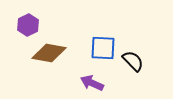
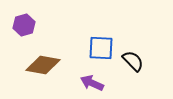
purple hexagon: moved 4 px left; rotated 10 degrees clockwise
blue square: moved 2 px left
brown diamond: moved 6 px left, 12 px down
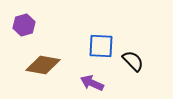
blue square: moved 2 px up
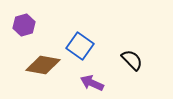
blue square: moved 21 px left; rotated 32 degrees clockwise
black semicircle: moved 1 px left, 1 px up
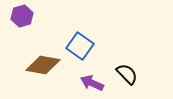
purple hexagon: moved 2 px left, 9 px up
black semicircle: moved 5 px left, 14 px down
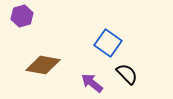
blue square: moved 28 px right, 3 px up
purple arrow: rotated 15 degrees clockwise
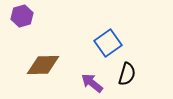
blue square: rotated 20 degrees clockwise
brown diamond: rotated 12 degrees counterclockwise
black semicircle: rotated 60 degrees clockwise
